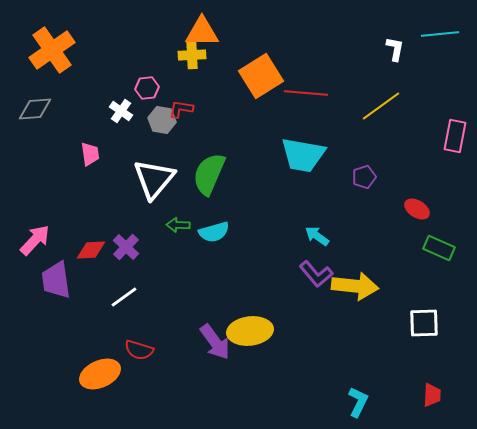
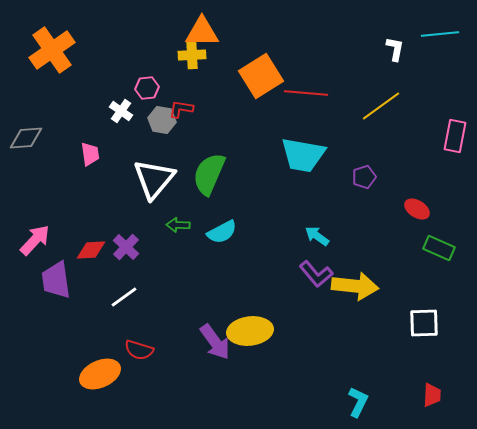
gray diamond: moved 9 px left, 29 px down
cyan semicircle: moved 8 px right; rotated 12 degrees counterclockwise
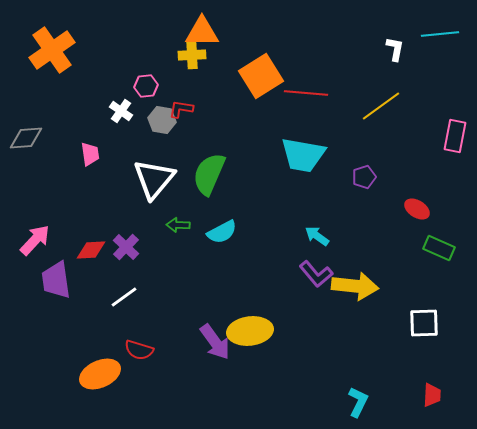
pink hexagon: moved 1 px left, 2 px up
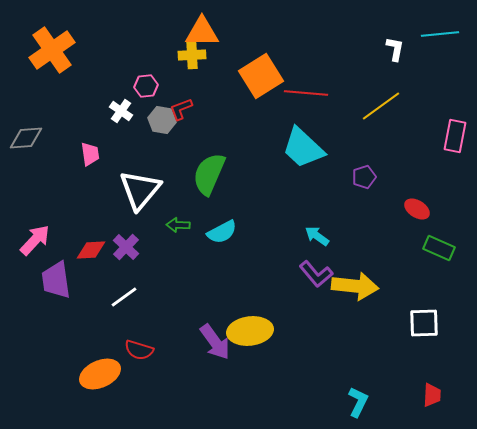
red L-shape: rotated 30 degrees counterclockwise
cyan trapezoid: moved 7 px up; rotated 33 degrees clockwise
white triangle: moved 14 px left, 11 px down
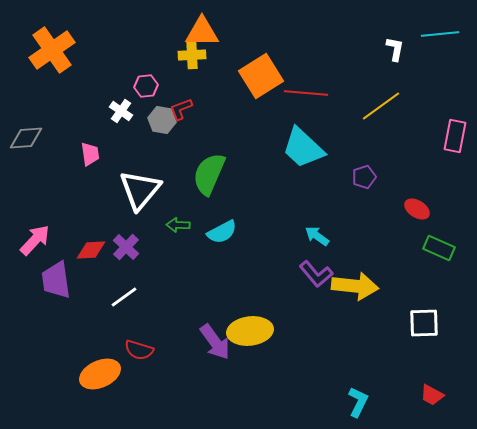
red trapezoid: rotated 115 degrees clockwise
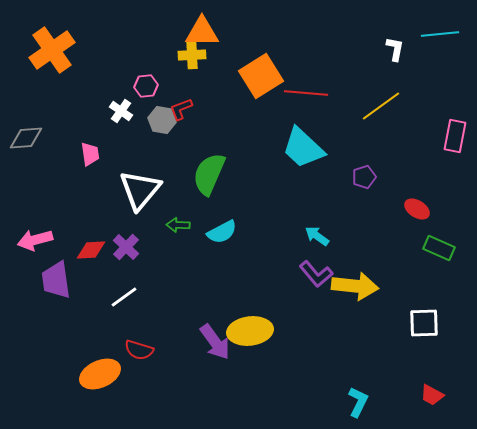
pink arrow: rotated 148 degrees counterclockwise
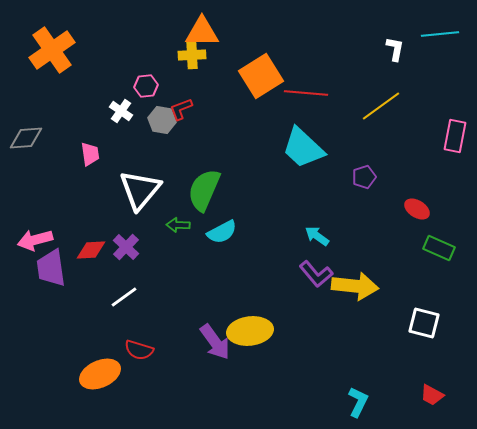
green semicircle: moved 5 px left, 16 px down
purple trapezoid: moved 5 px left, 12 px up
white square: rotated 16 degrees clockwise
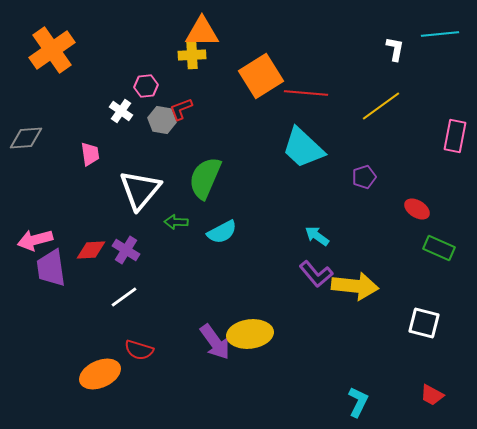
green semicircle: moved 1 px right, 12 px up
green arrow: moved 2 px left, 3 px up
purple cross: moved 3 px down; rotated 12 degrees counterclockwise
yellow ellipse: moved 3 px down
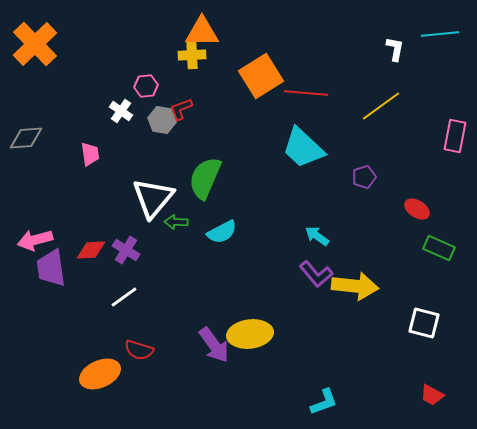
orange cross: moved 17 px left, 6 px up; rotated 9 degrees counterclockwise
white triangle: moved 13 px right, 8 px down
purple arrow: moved 1 px left, 3 px down
cyan L-shape: moved 34 px left; rotated 44 degrees clockwise
